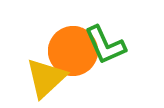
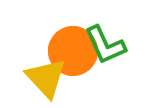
yellow triangle: rotated 30 degrees counterclockwise
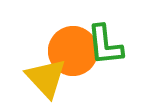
green L-shape: rotated 18 degrees clockwise
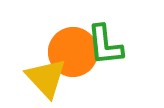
orange circle: moved 1 px down
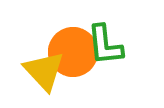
yellow triangle: moved 2 px left, 7 px up
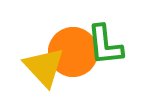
yellow triangle: moved 4 px up
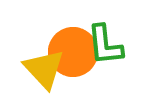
yellow triangle: moved 2 px down
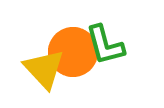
green L-shape: rotated 9 degrees counterclockwise
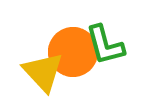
yellow triangle: moved 1 px left, 3 px down
